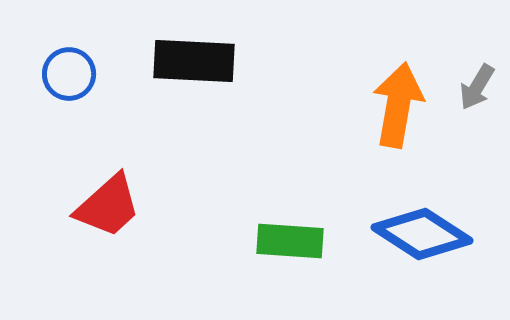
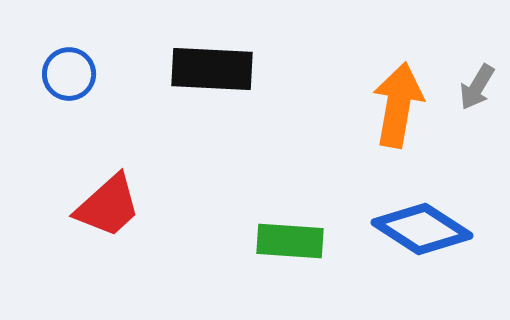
black rectangle: moved 18 px right, 8 px down
blue diamond: moved 5 px up
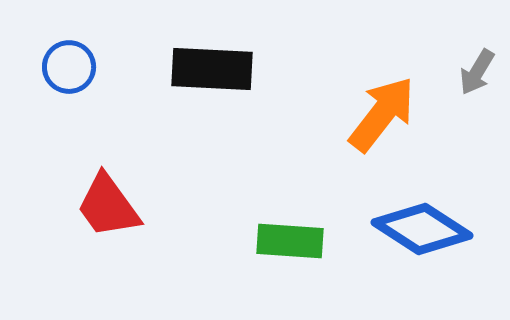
blue circle: moved 7 px up
gray arrow: moved 15 px up
orange arrow: moved 16 px left, 9 px down; rotated 28 degrees clockwise
red trapezoid: rotated 96 degrees clockwise
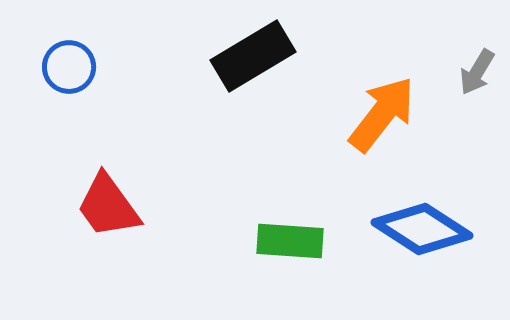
black rectangle: moved 41 px right, 13 px up; rotated 34 degrees counterclockwise
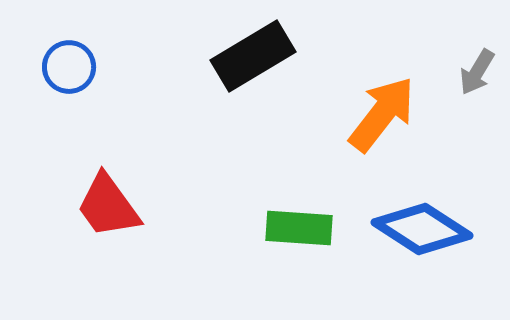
green rectangle: moved 9 px right, 13 px up
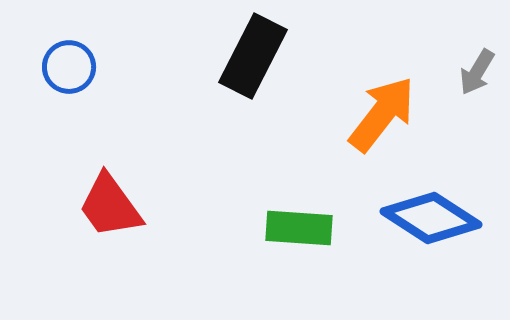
black rectangle: rotated 32 degrees counterclockwise
red trapezoid: moved 2 px right
blue diamond: moved 9 px right, 11 px up
